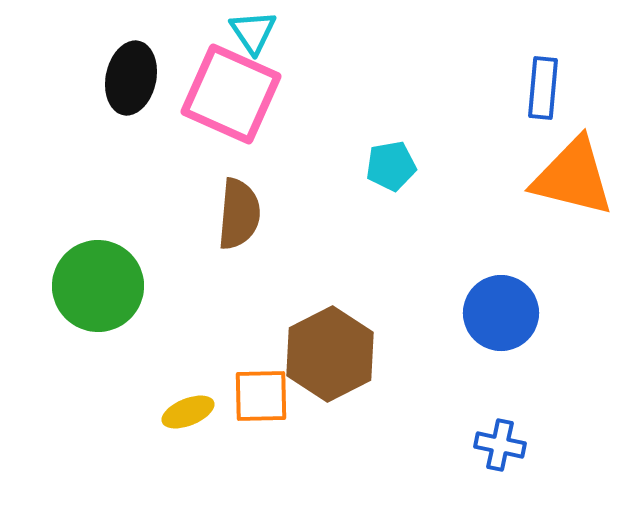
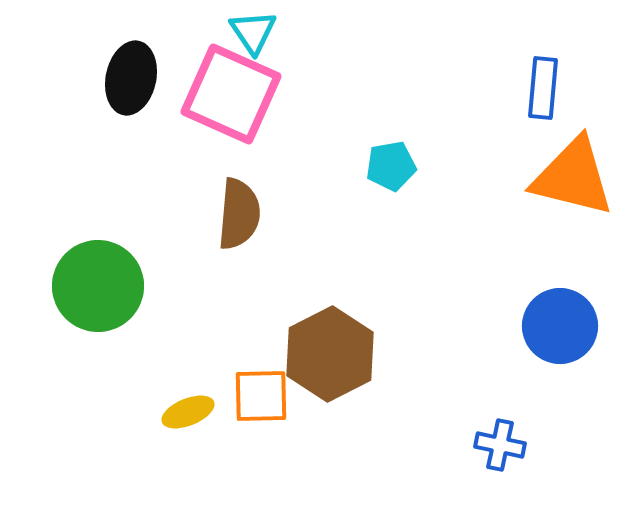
blue circle: moved 59 px right, 13 px down
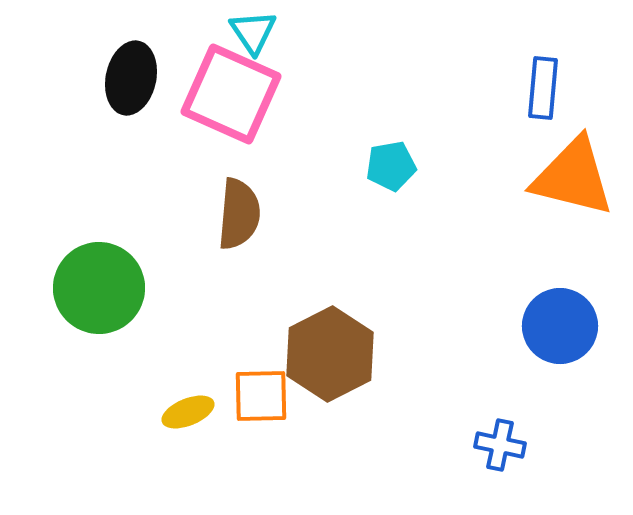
green circle: moved 1 px right, 2 px down
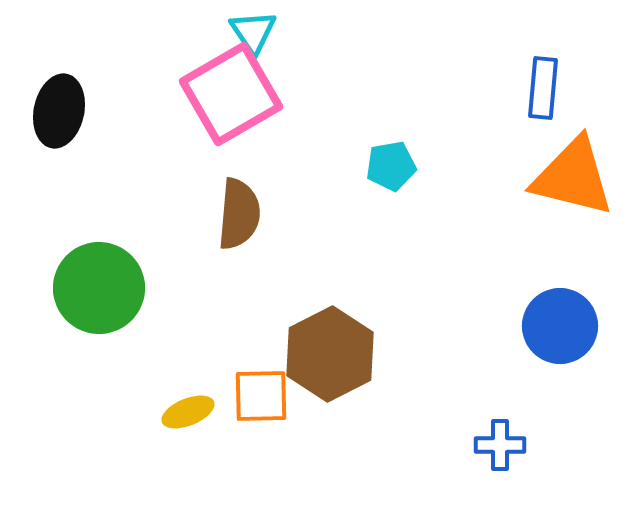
black ellipse: moved 72 px left, 33 px down
pink square: rotated 36 degrees clockwise
blue cross: rotated 12 degrees counterclockwise
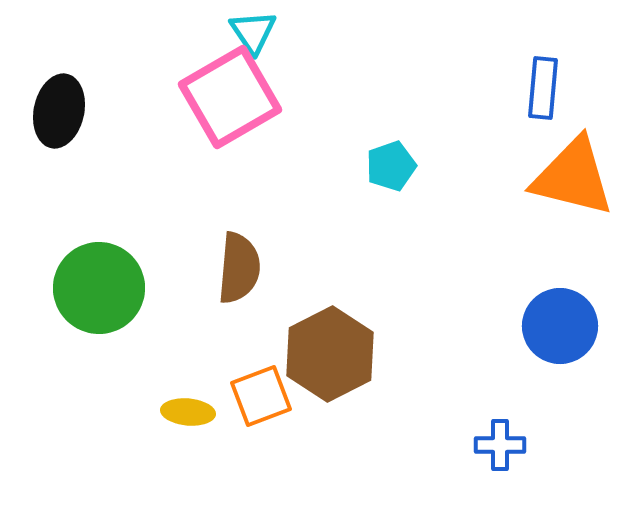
pink square: moved 1 px left, 3 px down
cyan pentagon: rotated 9 degrees counterclockwise
brown semicircle: moved 54 px down
orange square: rotated 20 degrees counterclockwise
yellow ellipse: rotated 27 degrees clockwise
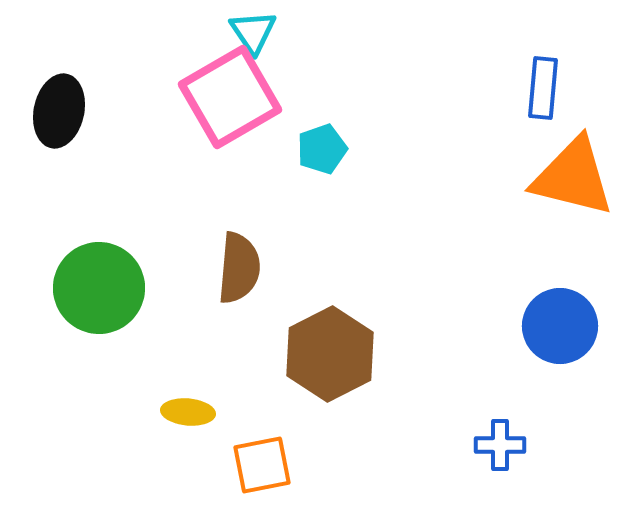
cyan pentagon: moved 69 px left, 17 px up
orange square: moved 1 px right, 69 px down; rotated 10 degrees clockwise
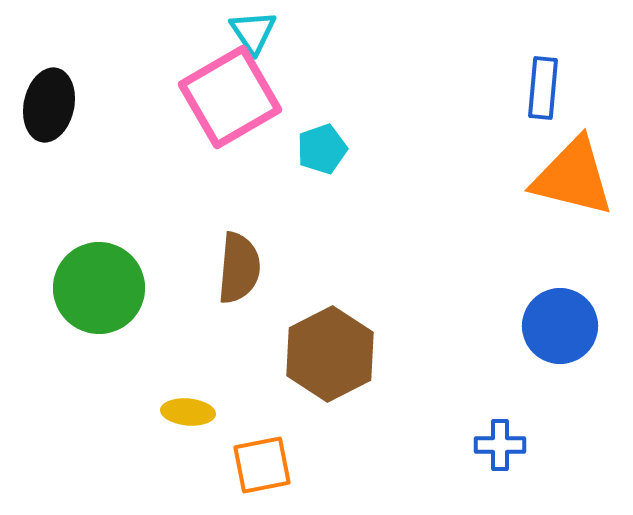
black ellipse: moved 10 px left, 6 px up
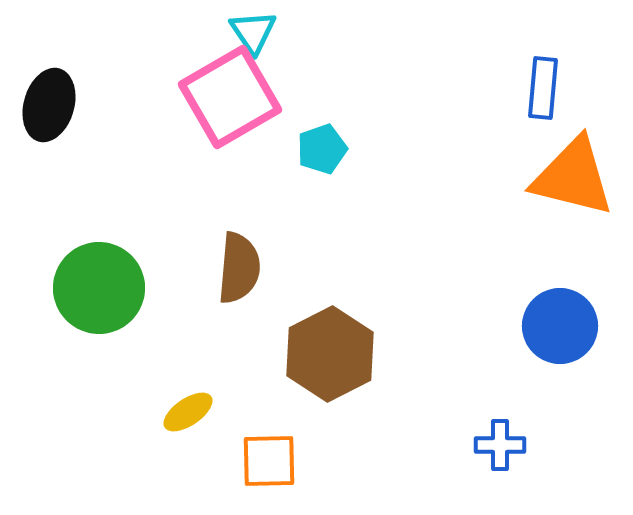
black ellipse: rotated 4 degrees clockwise
yellow ellipse: rotated 39 degrees counterclockwise
orange square: moved 7 px right, 4 px up; rotated 10 degrees clockwise
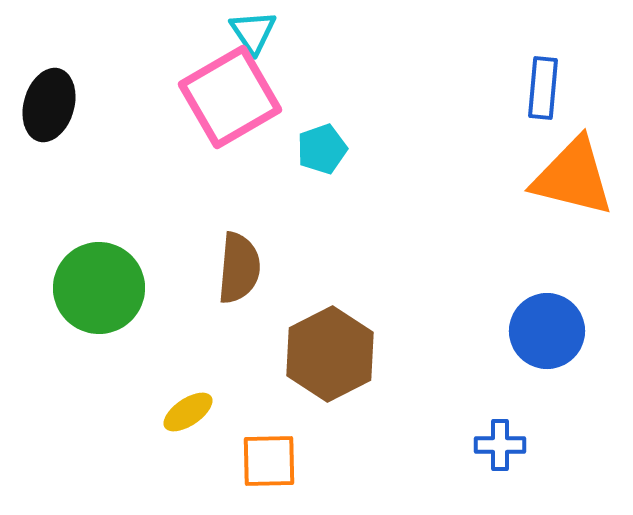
blue circle: moved 13 px left, 5 px down
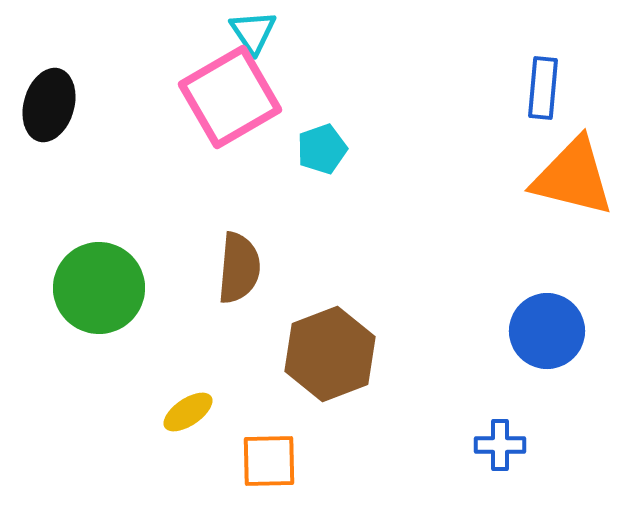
brown hexagon: rotated 6 degrees clockwise
